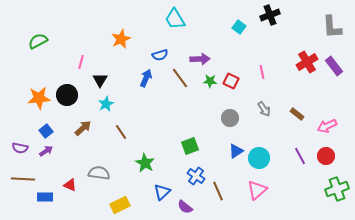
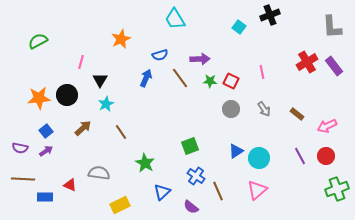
gray circle at (230, 118): moved 1 px right, 9 px up
purple semicircle at (185, 207): moved 6 px right
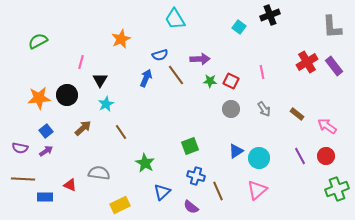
brown line at (180, 78): moved 4 px left, 3 px up
pink arrow at (327, 126): rotated 60 degrees clockwise
blue cross at (196, 176): rotated 18 degrees counterclockwise
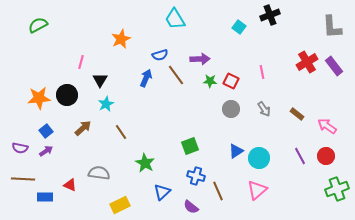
green semicircle at (38, 41): moved 16 px up
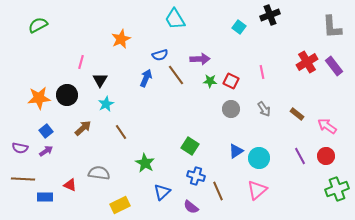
green square at (190, 146): rotated 36 degrees counterclockwise
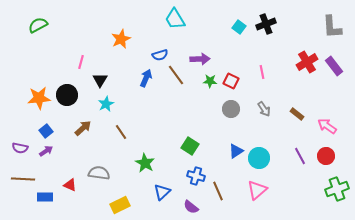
black cross at (270, 15): moved 4 px left, 9 px down
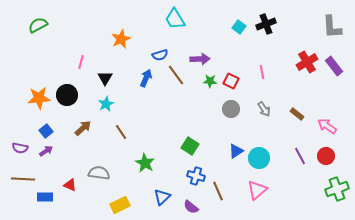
black triangle at (100, 80): moved 5 px right, 2 px up
blue triangle at (162, 192): moved 5 px down
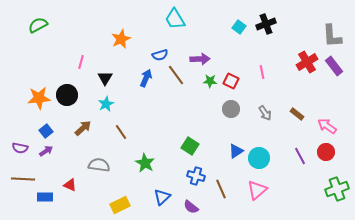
gray L-shape at (332, 27): moved 9 px down
gray arrow at (264, 109): moved 1 px right, 4 px down
red circle at (326, 156): moved 4 px up
gray semicircle at (99, 173): moved 8 px up
brown line at (218, 191): moved 3 px right, 2 px up
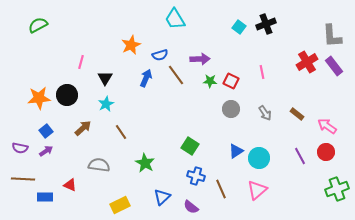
orange star at (121, 39): moved 10 px right, 6 px down
